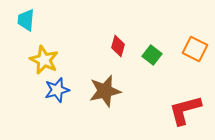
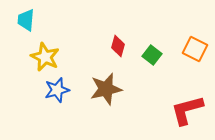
yellow star: moved 1 px right, 3 px up
brown star: moved 1 px right, 2 px up
red L-shape: moved 2 px right
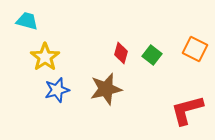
cyan trapezoid: moved 1 px right, 1 px down; rotated 100 degrees clockwise
red diamond: moved 3 px right, 7 px down
yellow star: rotated 12 degrees clockwise
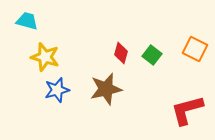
yellow star: rotated 20 degrees counterclockwise
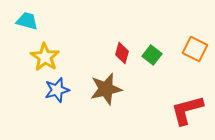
red diamond: moved 1 px right
yellow star: rotated 16 degrees clockwise
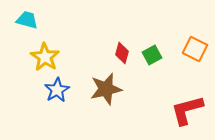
cyan trapezoid: moved 1 px up
green square: rotated 24 degrees clockwise
blue star: rotated 15 degrees counterclockwise
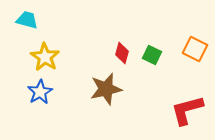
green square: rotated 36 degrees counterclockwise
blue star: moved 17 px left, 2 px down
